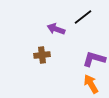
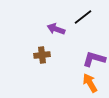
orange arrow: moved 1 px left, 1 px up
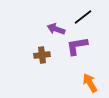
purple L-shape: moved 17 px left, 13 px up; rotated 25 degrees counterclockwise
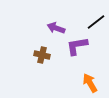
black line: moved 13 px right, 5 px down
purple arrow: moved 1 px up
brown cross: rotated 21 degrees clockwise
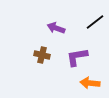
black line: moved 1 px left
purple L-shape: moved 11 px down
orange arrow: rotated 54 degrees counterclockwise
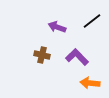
black line: moved 3 px left, 1 px up
purple arrow: moved 1 px right, 1 px up
purple L-shape: rotated 55 degrees clockwise
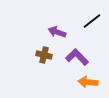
purple arrow: moved 5 px down
brown cross: moved 2 px right
orange arrow: moved 2 px left, 1 px up
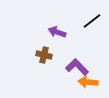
purple L-shape: moved 10 px down
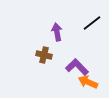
black line: moved 2 px down
purple arrow: rotated 60 degrees clockwise
orange arrow: rotated 18 degrees clockwise
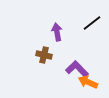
purple L-shape: moved 2 px down
